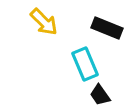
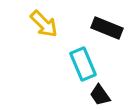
yellow arrow: moved 2 px down
cyan rectangle: moved 2 px left
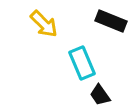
black rectangle: moved 4 px right, 7 px up
cyan rectangle: moved 1 px left, 1 px up
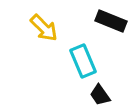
yellow arrow: moved 4 px down
cyan rectangle: moved 1 px right, 2 px up
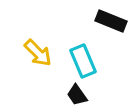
yellow arrow: moved 6 px left, 25 px down
black trapezoid: moved 23 px left
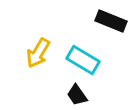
yellow arrow: rotated 76 degrees clockwise
cyan rectangle: moved 1 px up; rotated 36 degrees counterclockwise
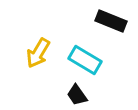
cyan rectangle: moved 2 px right
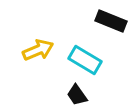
yellow arrow: moved 3 px up; rotated 144 degrees counterclockwise
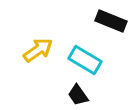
yellow arrow: rotated 12 degrees counterclockwise
black trapezoid: moved 1 px right
